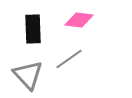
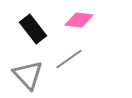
black rectangle: rotated 36 degrees counterclockwise
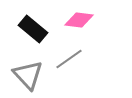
black rectangle: rotated 12 degrees counterclockwise
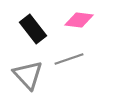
black rectangle: rotated 12 degrees clockwise
gray line: rotated 16 degrees clockwise
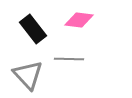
gray line: rotated 20 degrees clockwise
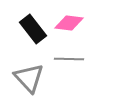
pink diamond: moved 10 px left, 3 px down
gray triangle: moved 1 px right, 3 px down
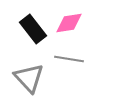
pink diamond: rotated 16 degrees counterclockwise
gray line: rotated 8 degrees clockwise
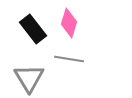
pink diamond: rotated 64 degrees counterclockwise
gray triangle: rotated 12 degrees clockwise
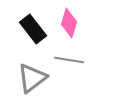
gray line: moved 1 px down
gray triangle: moved 3 px right; rotated 24 degrees clockwise
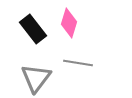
gray line: moved 9 px right, 3 px down
gray triangle: moved 4 px right; rotated 16 degrees counterclockwise
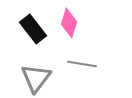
gray line: moved 4 px right, 1 px down
